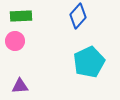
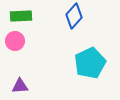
blue diamond: moved 4 px left
cyan pentagon: moved 1 px right, 1 px down
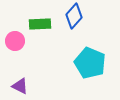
green rectangle: moved 19 px right, 8 px down
cyan pentagon: rotated 24 degrees counterclockwise
purple triangle: rotated 30 degrees clockwise
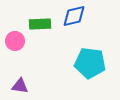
blue diamond: rotated 35 degrees clockwise
cyan pentagon: rotated 16 degrees counterclockwise
purple triangle: rotated 18 degrees counterclockwise
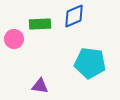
blue diamond: rotated 10 degrees counterclockwise
pink circle: moved 1 px left, 2 px up
purple triangle: moved 20 px right
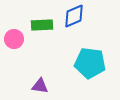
green rectangle: moved 2 px right, 1 px down
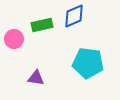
green rectangle: rotated 10 degrees counterclockwise
cyan pentagon: moved 2 px left
purple triangle: moved 4 px left, 8 px up
